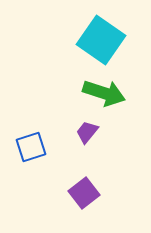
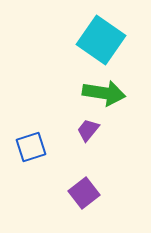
green arrow: rotated 9 degrees counterclockwise
purple trapezoid: moved 1 px right, 2 px up
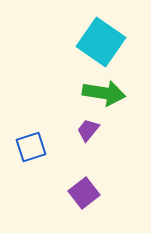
cyan square: moved 2 px down
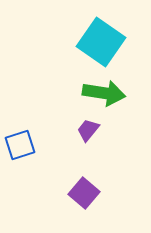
blue square: moved 11 px left, 2 px up
purple square: rotated 12 degrees counterclockwise
